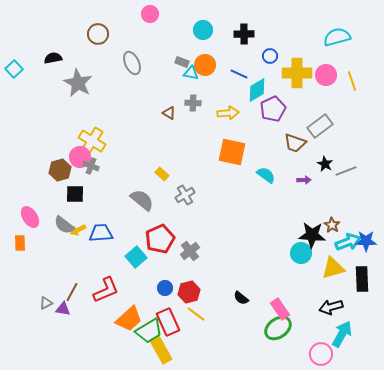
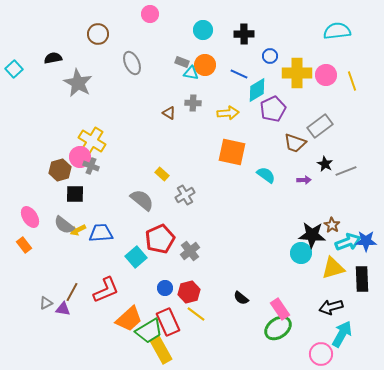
cyan semicircle at (337, 37): moved 6 px up; rotated 8 degrees clockwise
orange rectangle at (20, 243): moved 4 px right, 2 px down; rotated 35 degrees counterclockwise
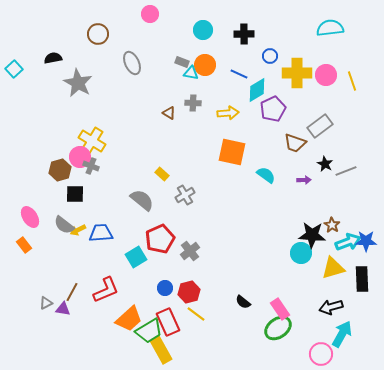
cyan semicircle at (337, 31): moved 7 px left, 3 px up
cyan square at (136, 257): rotated 10 degrees clockwise
black semicircle at (241, 298): moved 2 px right, 4 px down
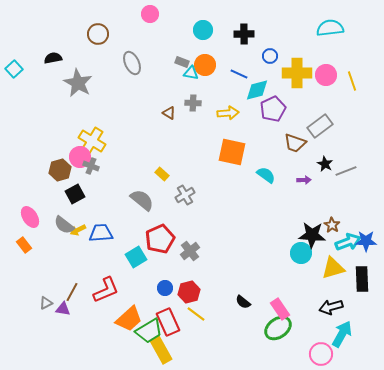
cyan diamond at (257, 90): rotated 15 degrees clockwise
black square at (75, 194): rotated 30 degrees counterclockwise
